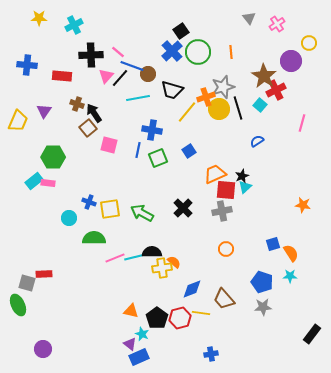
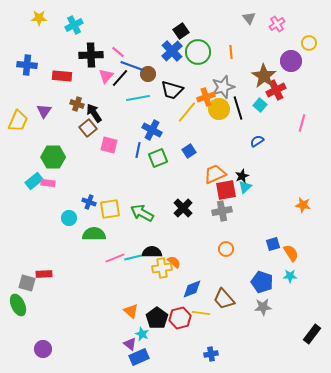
blue cross at (152, 130): rotated 18 degrees clockwise
red square at (226, 190): rotated 15 degrees counterclockwise
green semicircle at (94, 238): moved 4 px up
orange triangle at (131, 311): rotated 28 degrees clockwise
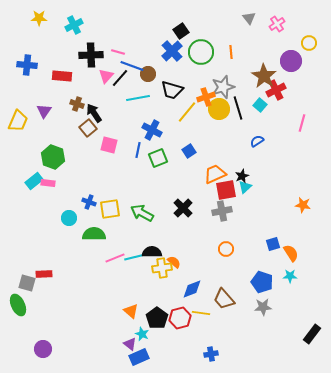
pink line at (118, 52): rotated 24 degrees counterclockwise
green circle at (198, 52): moved 3 px right
green hexagon at (53, 157): rotated 20 degrees clockwise
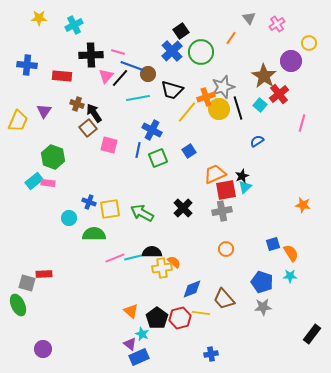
orange line at (231, 52): moved 14 px up; rotated 40 degrees clockwise
red cross at (276, 90): moved 3 px right, 4 px down; rotated 12 degrees counterclockwise
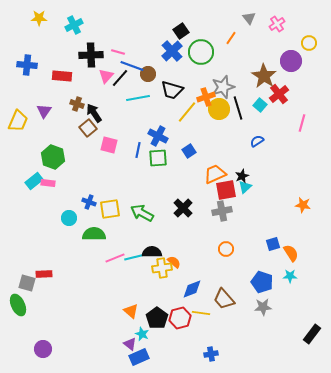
blue cross at (152, 130): moved 6 px right, 6 px down
green square at (158, 158): rotated 18 degrees clockwise
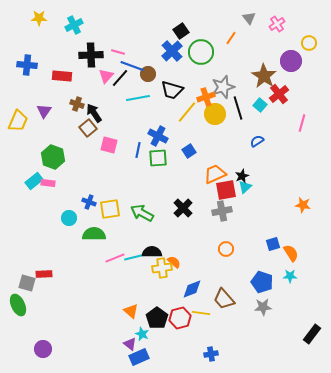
yellow circle at (219, 109): moved 4 px left, 5 px down
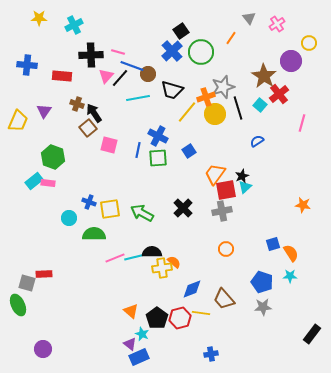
orange trapezoid at (215, 174): rotated 30 degrees counterclockwise
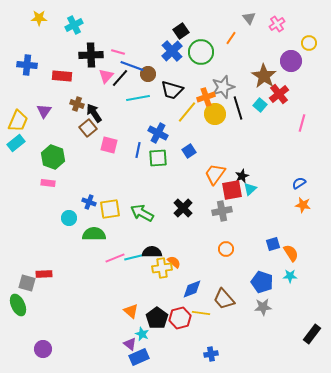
blue cross at (158, 136): moved 3 px up
blue semicircle at (257, 141): moved 42 px right, 42 px down
cyan rectangle at (34, 181): moved 18 px left, 38 px up
cyan triangle at (245, 187): moved 5 px right, 2 px down
red square at (226, 190): moved 6 px right
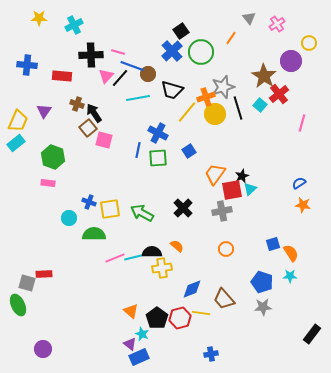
pink square at (109, 145): moved 5 px left, 5 px up
orange semicircle at (174, 262): moved 3 px right, 16 px up
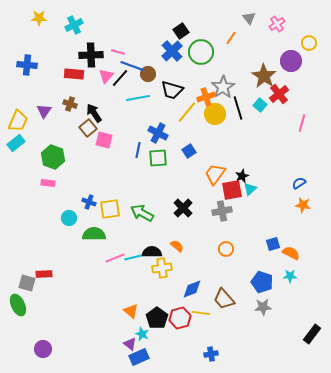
red rectangle at (62, 76): moved 12 px right, 2 px up
gray star at (223, 87): rotated 15 degrees counterclockwise
brown cross at (77, 104): moved 7 px left
orange semicircle at (291, 253): rotated 30 degrees counterclockwise
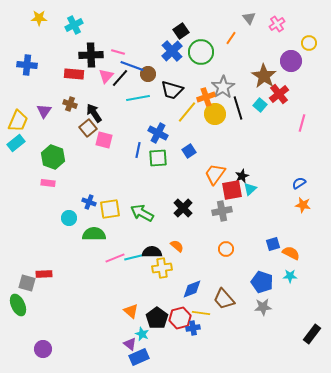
blue cross at (211, 354): moved 18 px left, 26 px up
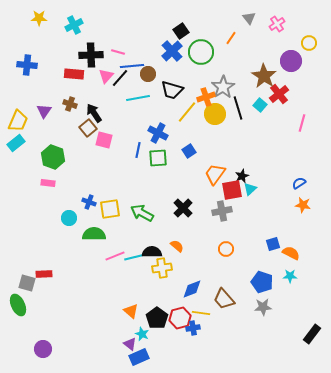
blue line at (132, 66): rotated 25 degrees counterclockwise
pink line at (115, 258): moved 2 px up
